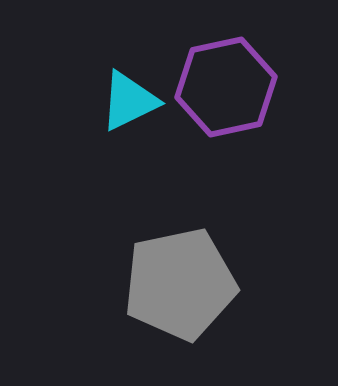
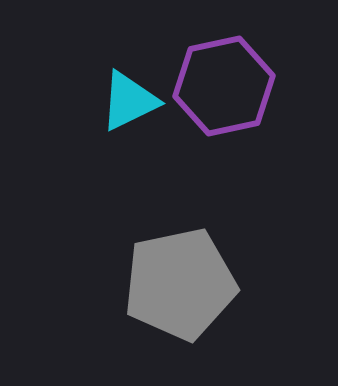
purple hexagon: moved 2 px left, 1 px up
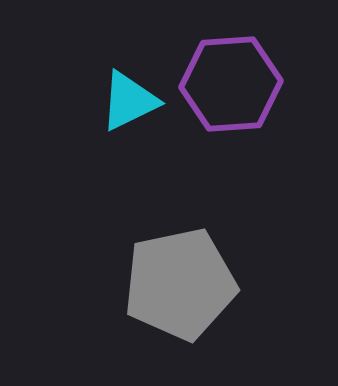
purple hexagon: moved 7 px right, 2 px up; rotated 8 degrees clockwise
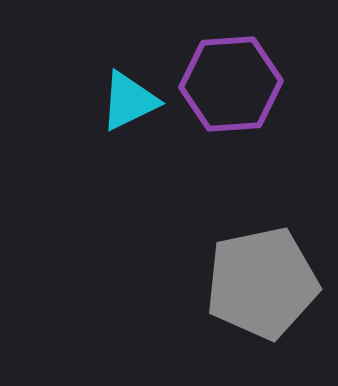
gray pentagon: moved 82 px right, 1 px up
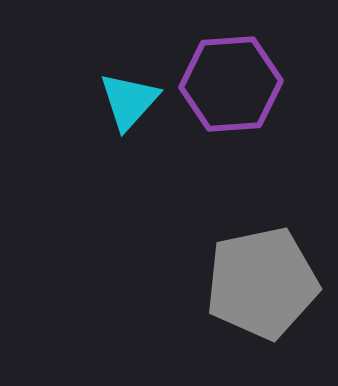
cyan triangle: rotated 22 degrees counterclockwise
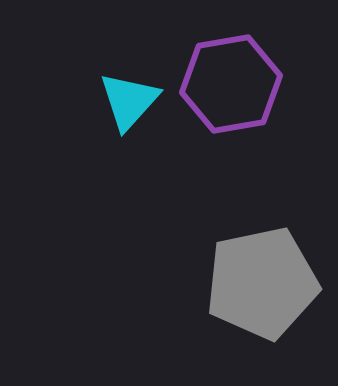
purple hexagon: rotated 6 degrees counterclockwise
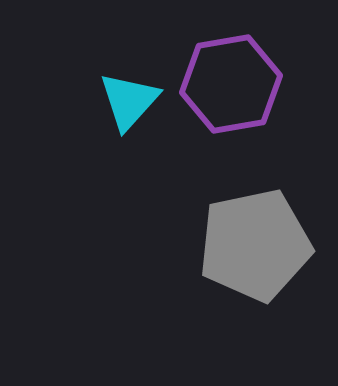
gray pentagon: moved 7 px left, 38 px up
